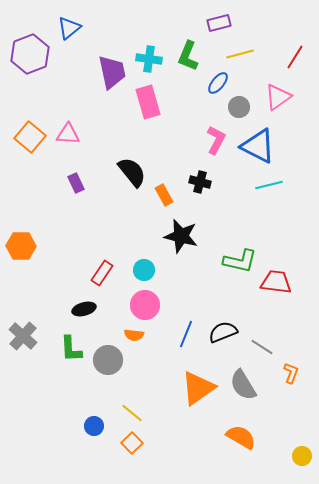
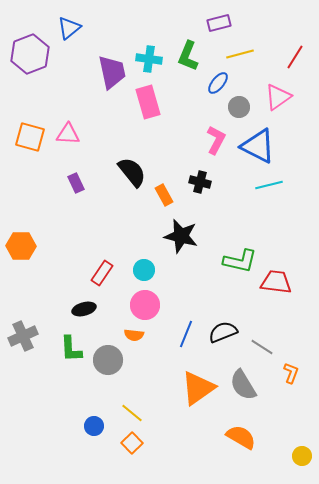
orange square at (30, 137): rotated 24 degrees counterclockwise
gray cross at (23, 336): rotated 24 degrees clockwise
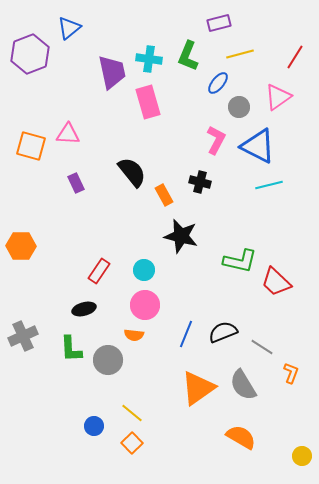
orange square at (30, 137): moved 1 px right, 9 px down
red rectangle at (102, 273): moved 3 px left, 2 px up
red trapezoid at (276, 282): rotated 144 degrees counterclockwise
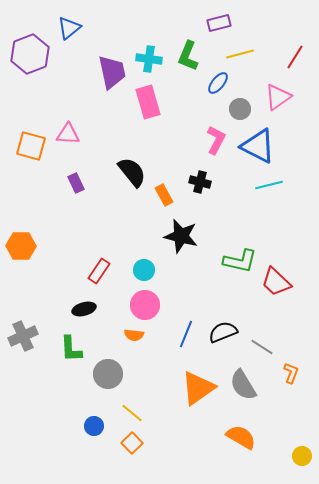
gray circle at (239, 107): moved 1 px right, 2 px down
gray circle at (108, 360): moved 14 px down
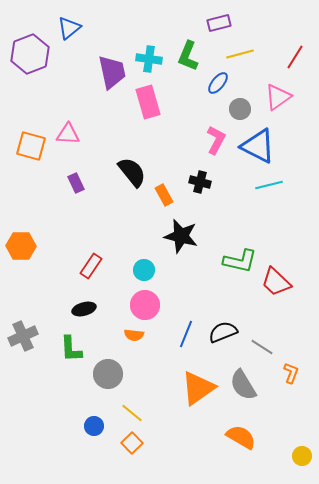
red rectangle at (99, 271): moved 8 px left, 5 px up
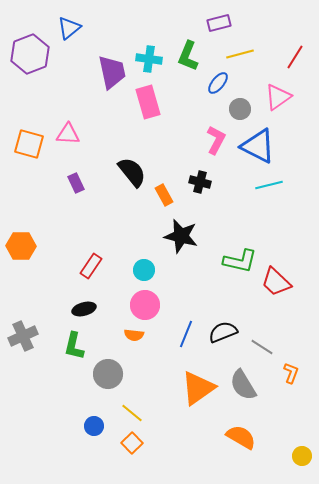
orange square at (31, 146): moved 2 px left, 2 px up
green L-shape at (71, 349): moved 3 px right, 3 px up; rotated 16 degrees clockwise
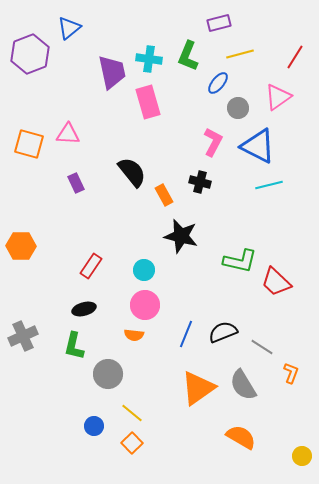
gray circle at (240, 109): moved 2 px left, 1 px up
pink L-shape at (216, 140): moved 3 px left, 2 px down
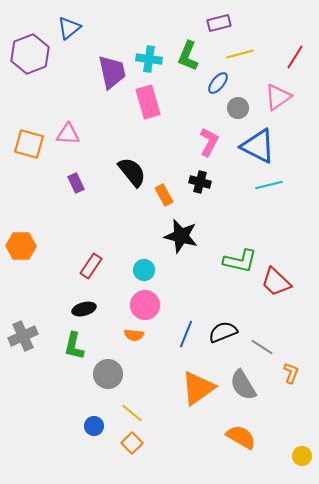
pink L-shape at (213, 142): moved 4 px left
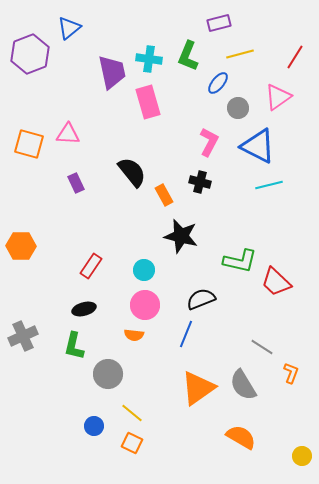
black semicircle at (223, 332): moved 22 px left, 33 px up
orange square at (132, 443): rotated 20 degrees counterclockwise
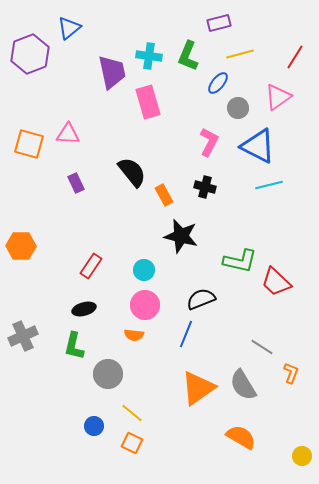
cyan cross at (149, 59): moved 3 px up
black cross at (200, 182): moved 5 px right, 5 px down
